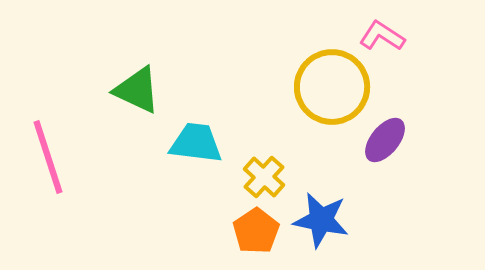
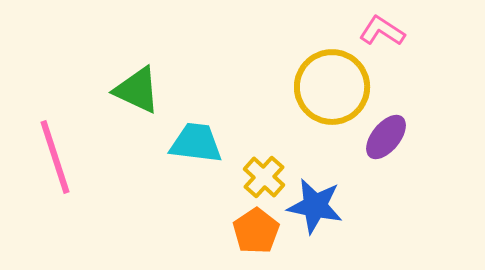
pink L-shape: moved 5 px up
purple ellipse: moved 1 px right, 3 px up
pink line: moved 7 px right
blue star: moved 6 px left, 14 px up
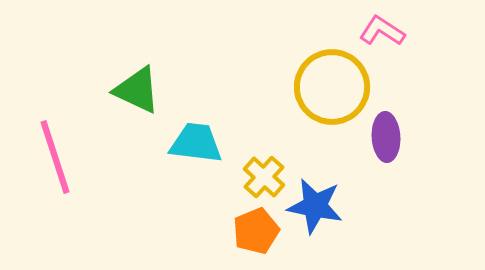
purple ellipse: rotated 42 degrees counterclockwise
orange pentagon: rotated 12 degrees clockwise
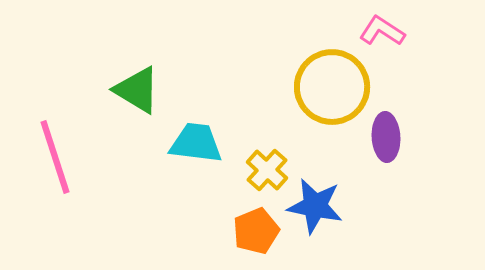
green triangle: rotated 6 degrees clockwise
yellow cross: moved 3 px right, 7 px up
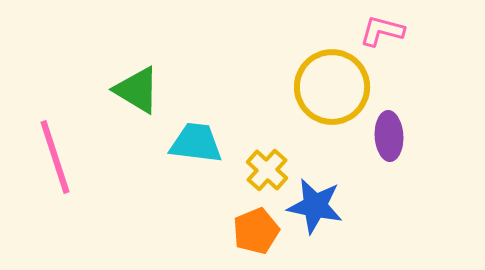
pink L-shape: rotated 18 degrees counterclockwise
purple ellipse: moved 3 px right, 1 px up
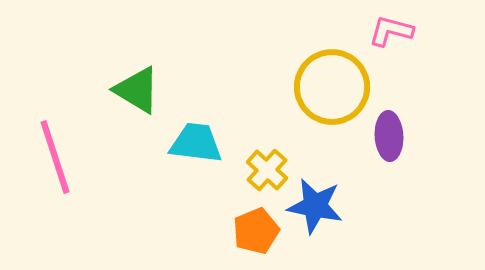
pink L-shape: moved 9 px right
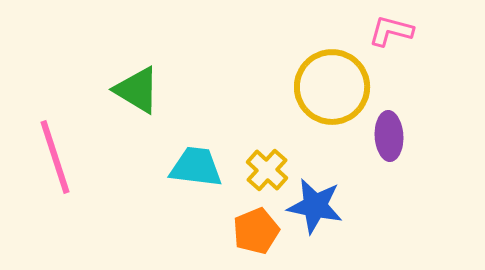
cyan trapezoid: moved 24 px down
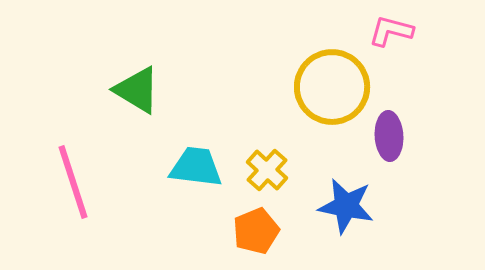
pink line: moved 18 px right, 25 px down
blue star: moved 31 px right
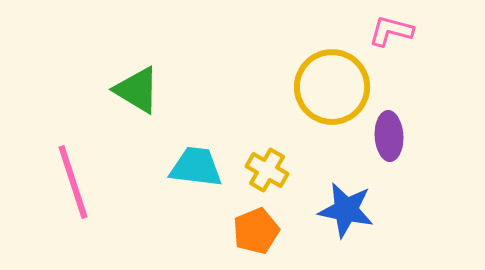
yellow cross: rotated 12 degrees counterclockwise
blue star: moved 4 px down
